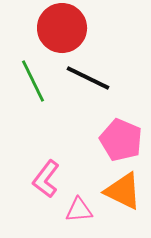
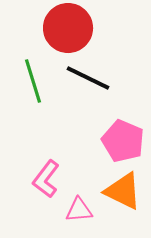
red circle: moved 6 px right
green line: rotated 9 degrees clockwise
pink pentagon: moved 2 px right, 1 px down
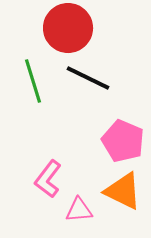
pink L-shape: moved 2 px right
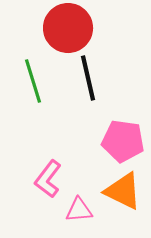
black line: rotated 51 degrees clockwise
pink pentagon: rotated 15 degrees counterclockwise
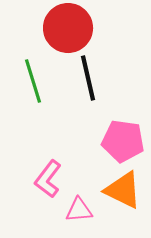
orange triangle: moved 1 px up
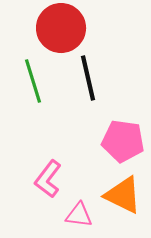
red circle: moved 7 px left
orange triangle: moved 5 px down
pink triangle: moved 5 px down; rotated 12 degrees clockwise
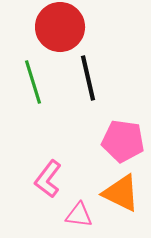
red circle: moved 1 px left, 1 px up
green line: moved 1 px down
orange triangle: moved 2 px left, 2 px up
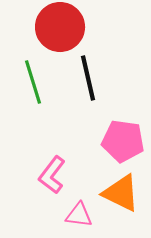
pink L-shape: moved 4 px right, 4 px up
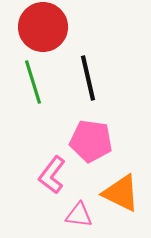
red circle: moved 17 px left
pink pentagon: moved 32 px left
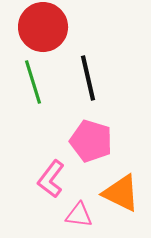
pink pentagon: rotated 9 degrees clockwise
pink L-shape: moved 1 px left, 4 px down
